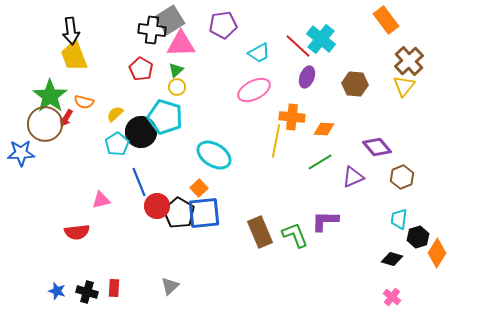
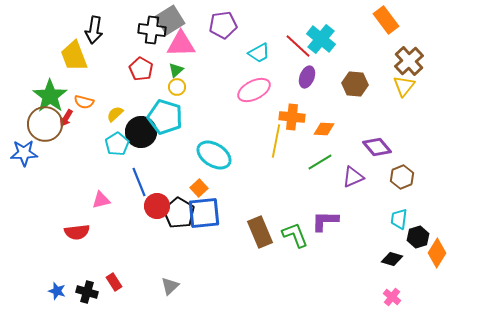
black arrow at (71, 31): moved 23 px right, 1 px up; rotated 16 degrees clockwise
blue star at (21, 153): moved 3 px right
red rectangle at (114, 288): moved 6 px up; rotated 36 degrees counterclockwise
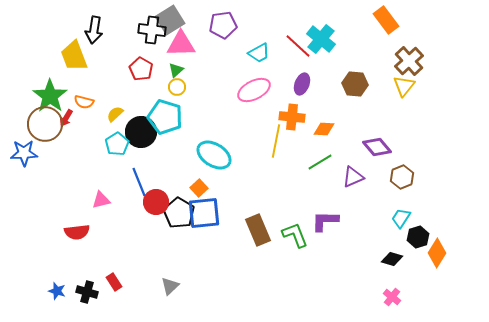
purple ellipse at (307, 77): moved 5 px left, 7 px down
red circle at (157, 206): moved 1 px left, 4 px up
cyan trapezoid at (399, 219): moved 2 px right, 1 px up; rotated 25 degrees clockwise
brown rectangle at (260, 232): moved 2 px left, 2 px up
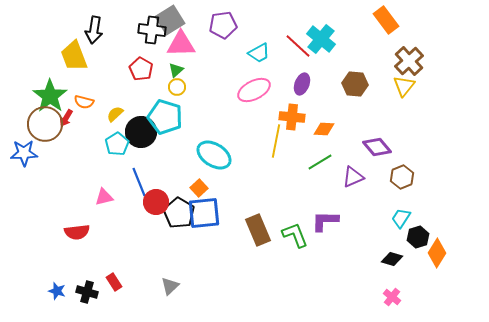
pink triangle at (101, 200): moved 3 px right, 3 px up
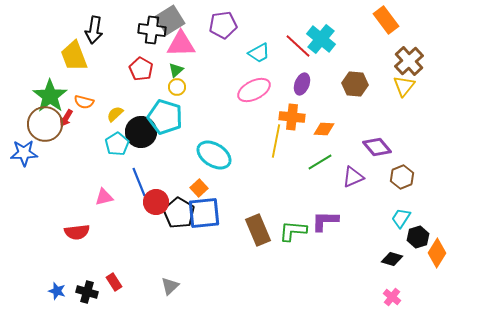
green L-shape at (295, 235): moved 2 px left, 4 px up; rotated 64 degrees counterclockwise
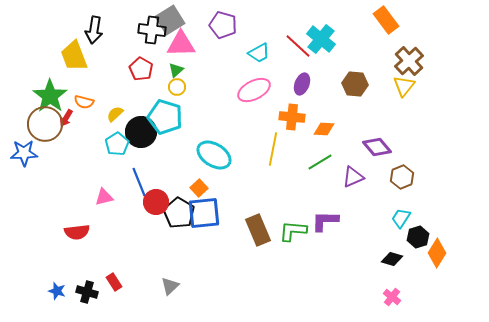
purple pentagon at (223, 25): rotated 24 degrees clockwise
yellow line at (276, 141): moved 3 px left, 8 px down
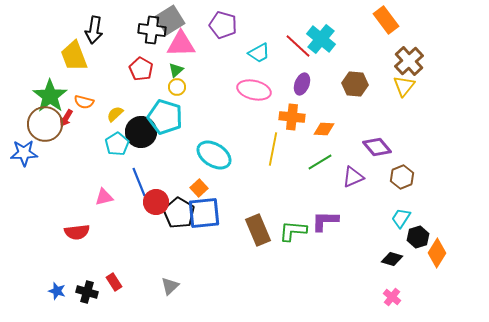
pink ellipse at (254, 90): rotated 40 degrees clockwise
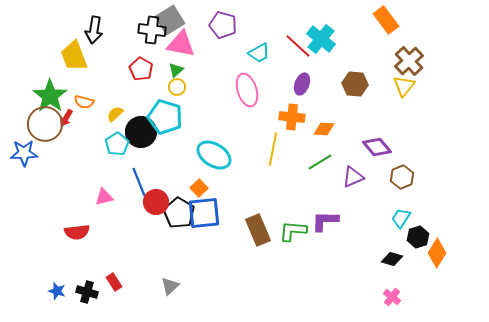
pink triangle at (181, 44): rotated 12 degrees clockwise
pink ellipse at (254, 90): moved 7 px left; rotated 60 degrees clockwise
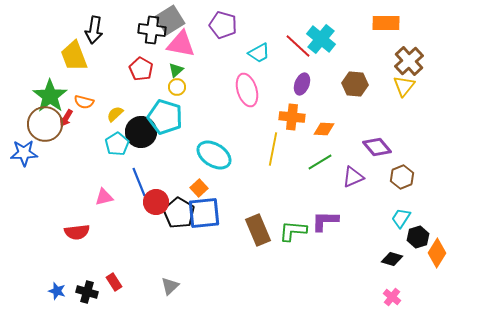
orange rectangle at (386, 20): moved 3 px down; rotated 52 degrees counterclockwise
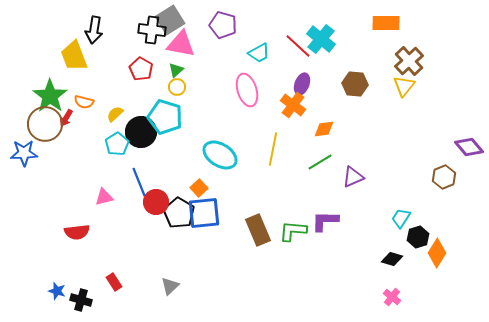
orange cross at (292, 117): moved 1 px right, 12 px up; rotated 30 degrees clockwise
orange diamond at (324, 129): rotated 10 degrees counterclockwise
purple diamond at (377, 147): moved 92 px right
cyan ellipse at (214, 155): moved 6 px right
brown hexagon at (402, 177): moved 42 px right
black cross at (87, 292): moved 6 px left, 8 px down
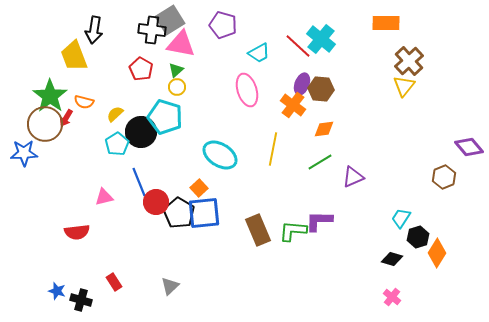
brown hexagon at (355, 84): moved 34 px left, 5 px down
purple L-shape at (325, 221): moved 6 px left
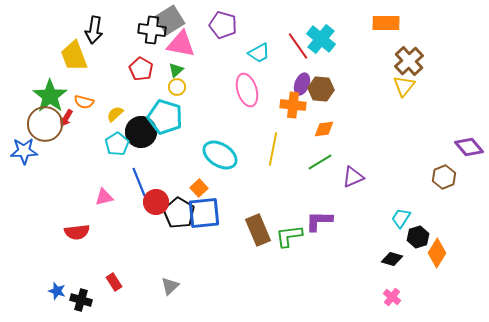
red line at (298, 46): rotated 12 degrees clockwise
orange cross at (293, 105): rotated 30 degrees counterclockwise
blue star at (24, 153): moved 2 px up
green L-shape at (293, 231): moved 4 px left, 5 px down; rotated 12 degrees counterclockwise
